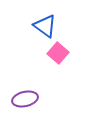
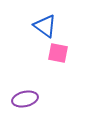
pink square: rotated 30 degrees counterclockwise
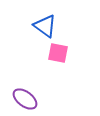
purple ellipse: rotated 50 degrees clockwise
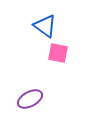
purple ellipse: moved 5 px right; rotated 65 degrees counterclockwise
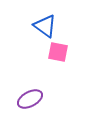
pink square: moved 1 px up
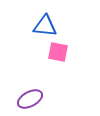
blue triangle: rotated 30 degrees counterclockwise
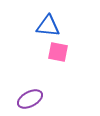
blue triangle: moved 3 px right
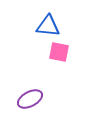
pink square: moved 1 px right
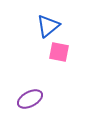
blue triangle: rotated 45 degrees counterclockwise
